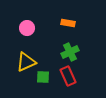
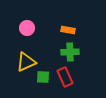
orange rectangle: moved 7 px down
green cross: rotated 24 degrees clockwise
red rectangle: moved 3 px left, 1 px down
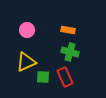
pink circle: moved 2 px down
green cross: rotated 18 degrees clockwise
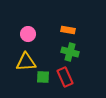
pink circle: moved 1 px right, 4 px down
yellow triangle: rotated 20 degrees clockwise
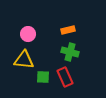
orange rectangle: rotated 24 degrees counterclockwise
yellow triangle: moved 2 px left, 2 px up; rotated 10 degrees clockwise
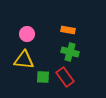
orange rectangle: rotated 24 degrees clockwise
pink circle: moved 1 px left
red rectangle: rotated 12 degrees counterclockwise
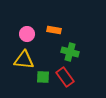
orange rectangle: moved 14 px left
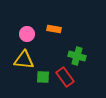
orange rectangle: moved 1 px up
green cross: moved 7 px right, 4 px down
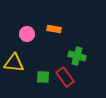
yellow triangle: moved 10 px left, 3 px down
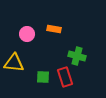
red rectangle: rotated 18 degrees clockwise
